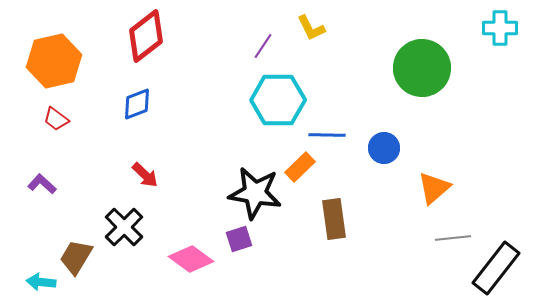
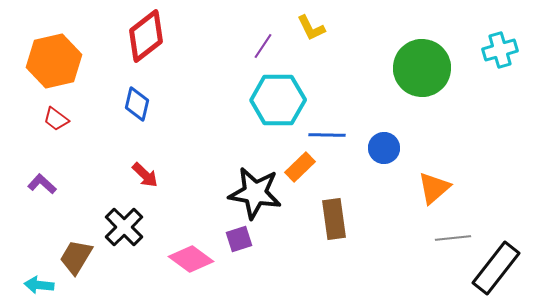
cyan cross: moved 22 px down; rotated 16 degrees counterclockwise
blue diamond: rotated 56 degrees counterclockwise
cyan arrow: moved 2 px left, 3 px down
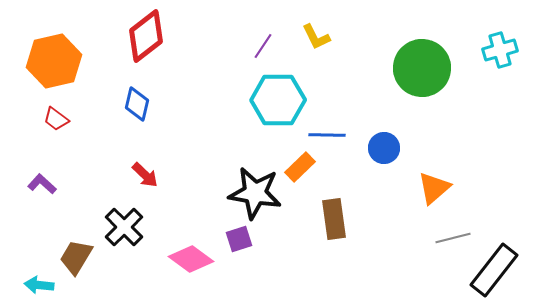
yellow L-shape: moved 5 px right, 9 px down
gray line: rotated 8 degrees counterclockwise
black rectangle: moved 2 px left, 2 px down
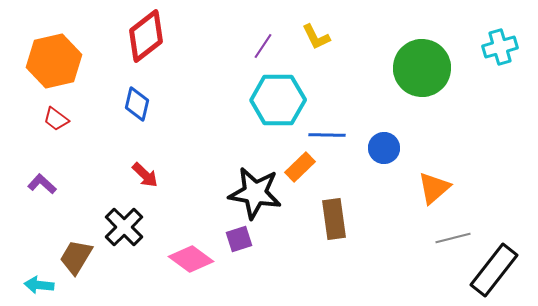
cyan cross: moved 3 px up
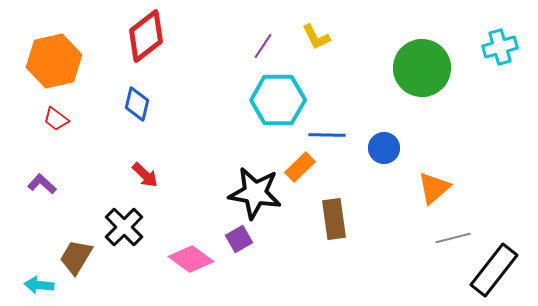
purple square: rotated 12 degrees counterclockwise
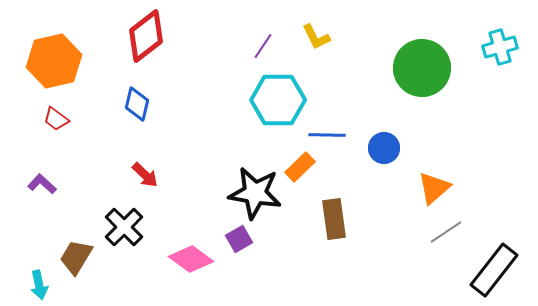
gray line: moved 7 px left, 6 px up; rotated 20 degrees counterclockwise
cyan arrow: rotated 108 degrees counterclockwise
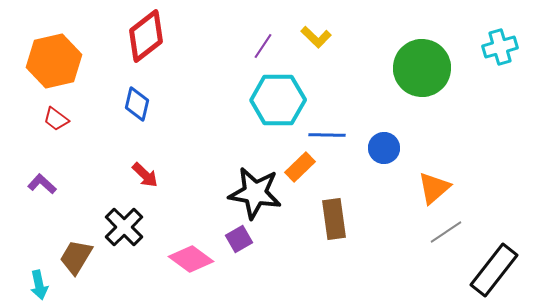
yellow L-shape: rotated 20 degrees counterclockwise
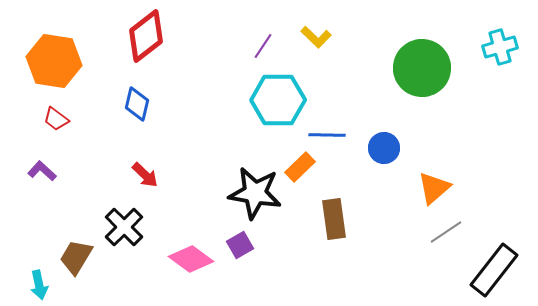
orange hexagon: rotated 22 degrees clockwise
purple L-shape: moved 13 px up
purple square: moved 1 px right, 6 px down
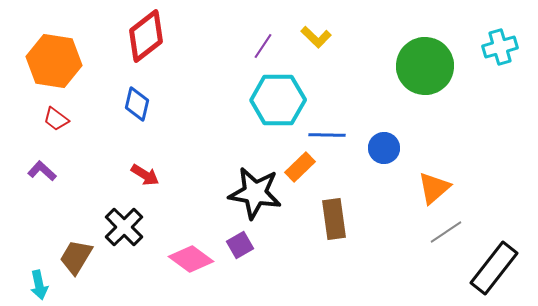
green circle: moved 3 px right, 2 px up
red arrow: rotated 12 degrees counterclockwise
black rectangle: moved 2 px up
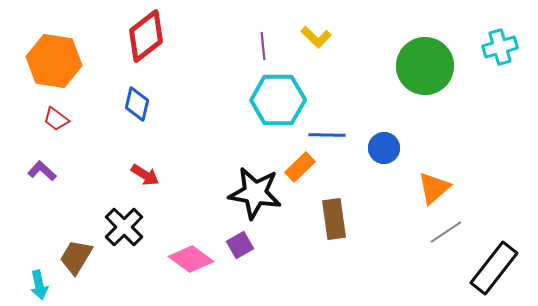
purple line: rotated 40 degrees counterclockwise
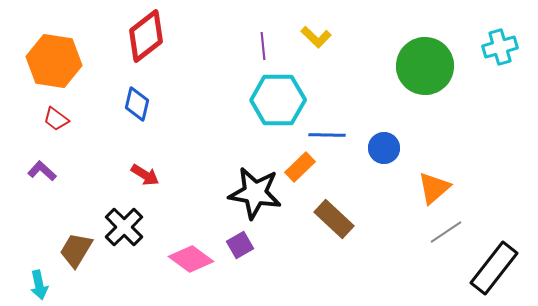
brown rectangle: rotated 39 degrees counterclockwise
brown trapezoid: moved 7 px up
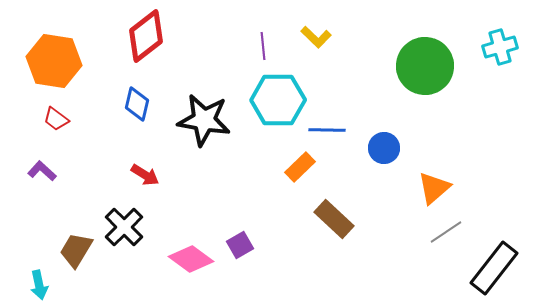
blue line: moved 5 px up
black star: moved 51 px left, 73 px up
